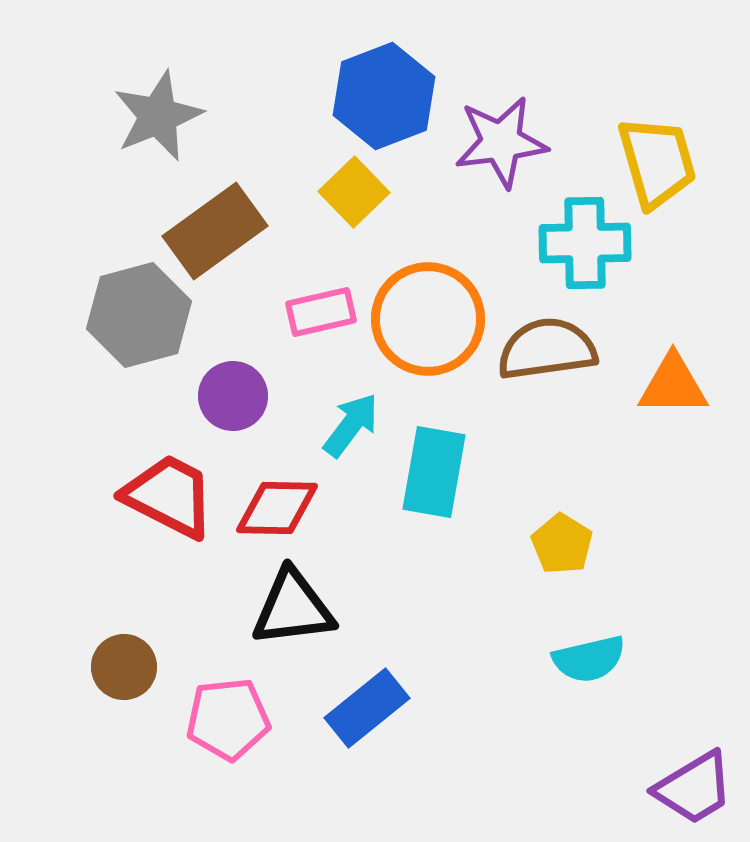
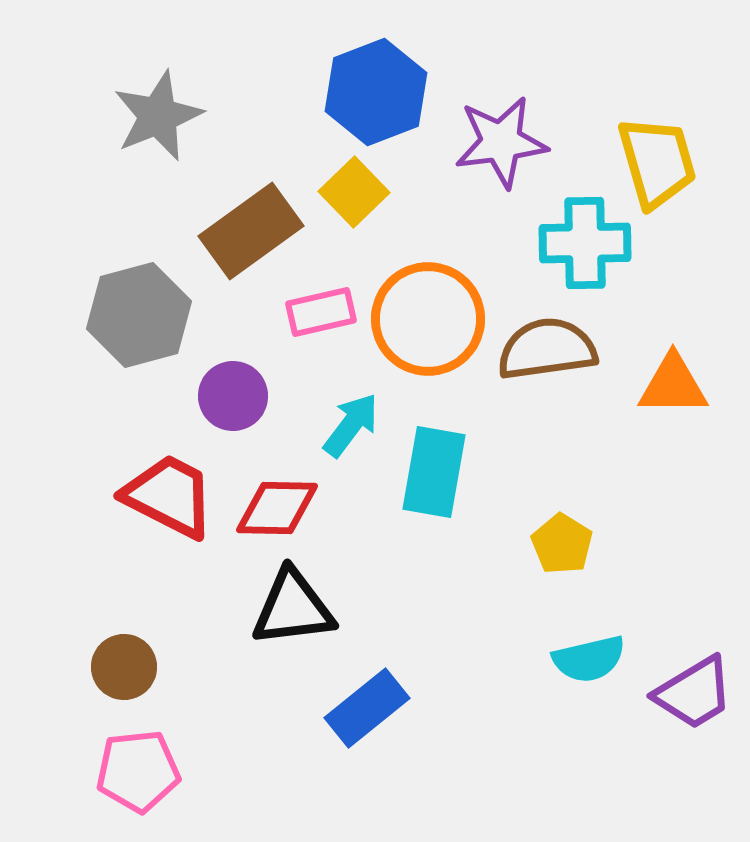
blue hexagon: moved 8 px left, 4 px up
brown rectangle: moved 36 px right
pink pentagon: moved 90 px left, 52 px down
purple trapezoid: moved 95 px up
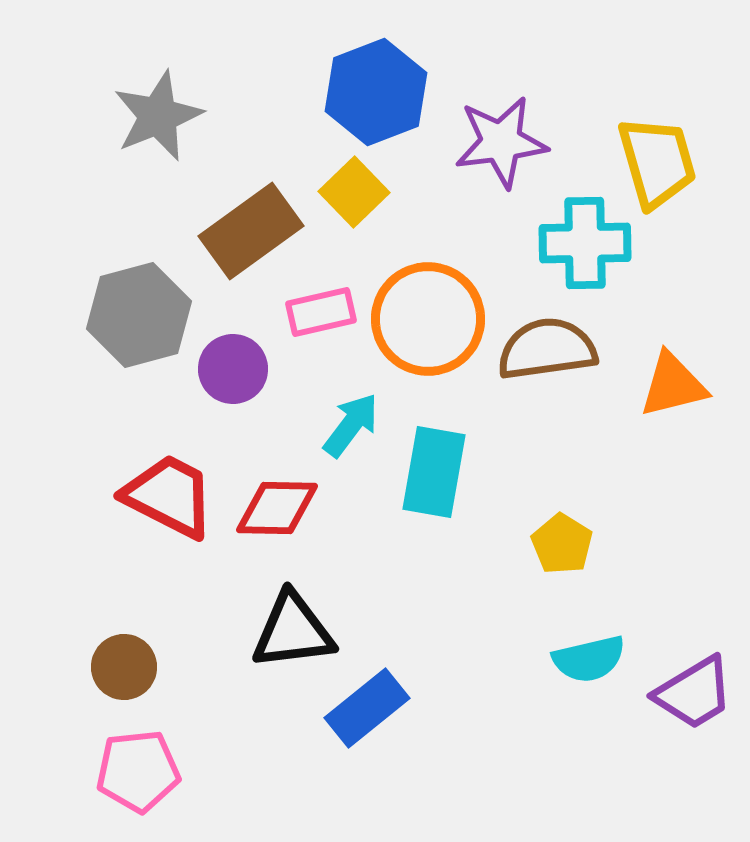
orange triangle: rotated 14 degrees counterclockwise
purple circle: moved 27 px up
black triangle: moved 23 px down
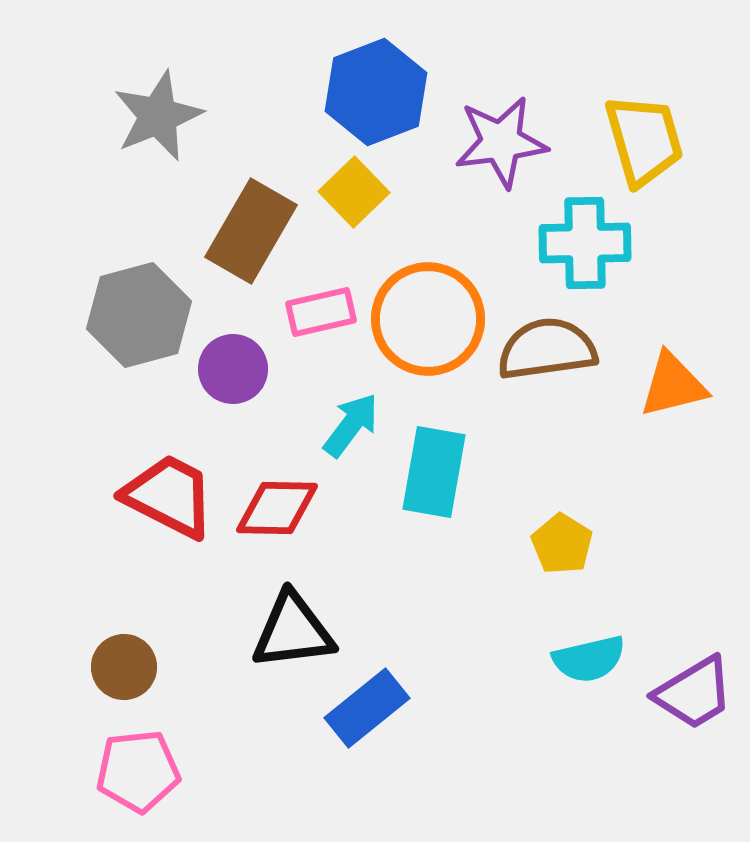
yellow trapezoid: moved 13 px left, 22 px up
brown rectangle: rotated 24 degrees counterclockwise
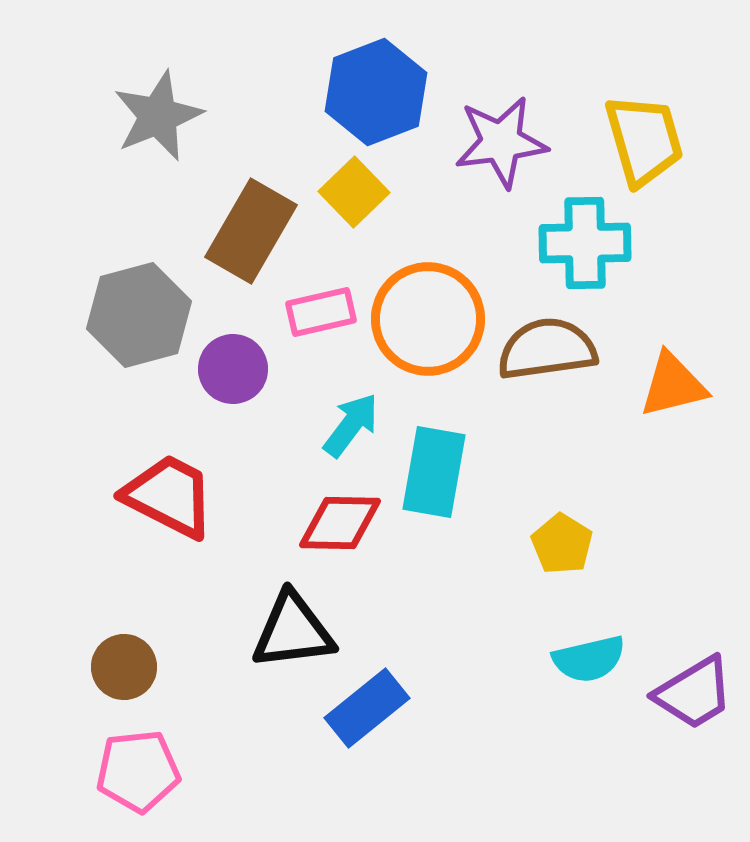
red diamond: moved 63 px right, 15 px down
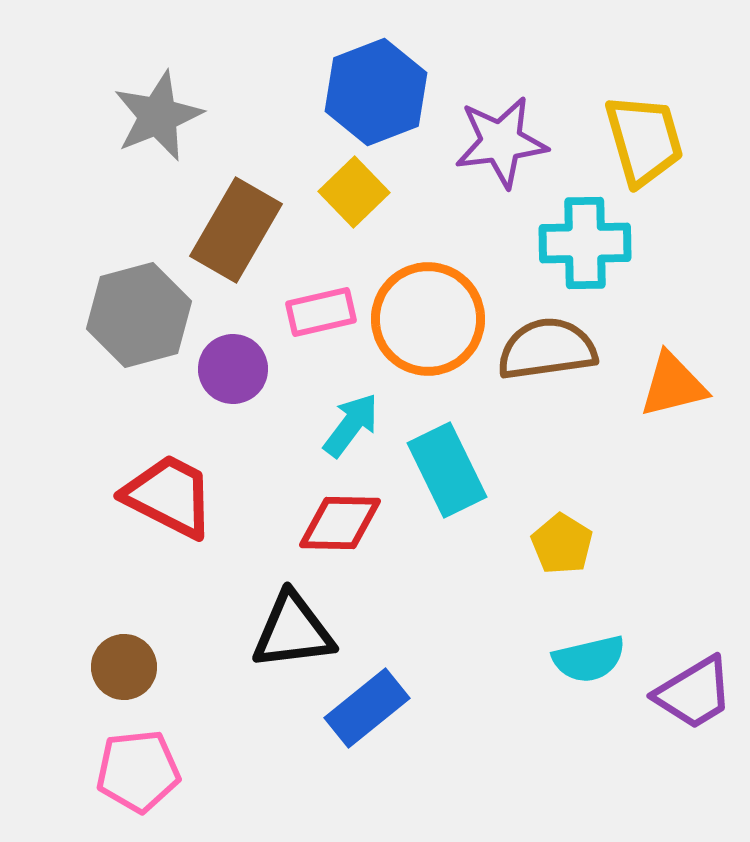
brown rectangle: moved 15 px left, 1 px up
cyan rectangle: moved 13 px right, 2 px up; rotated 36 degrees counterclockwise
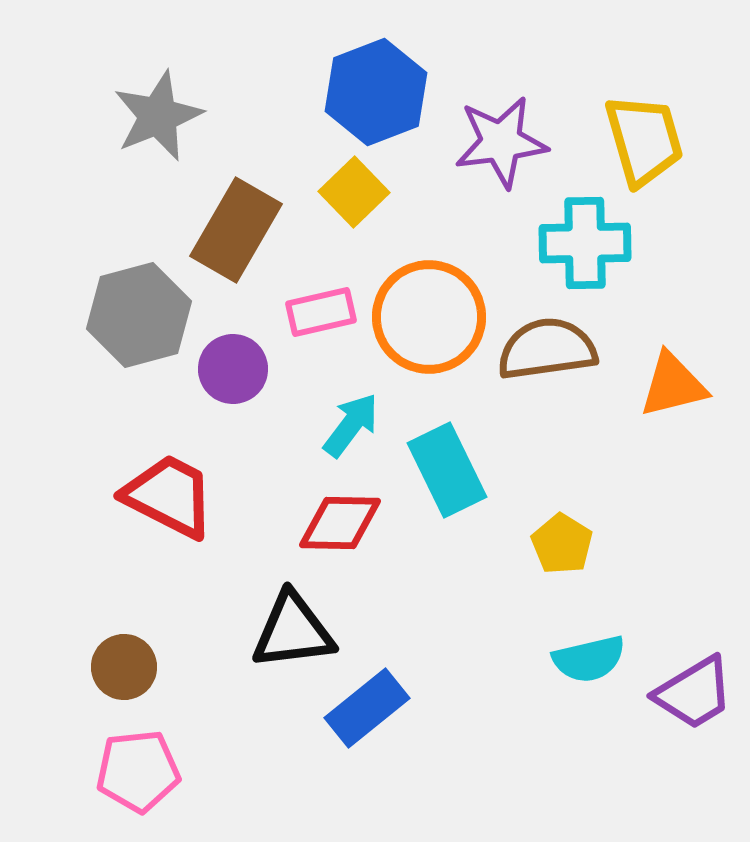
orange circle: moved 1 px right, 2 px up
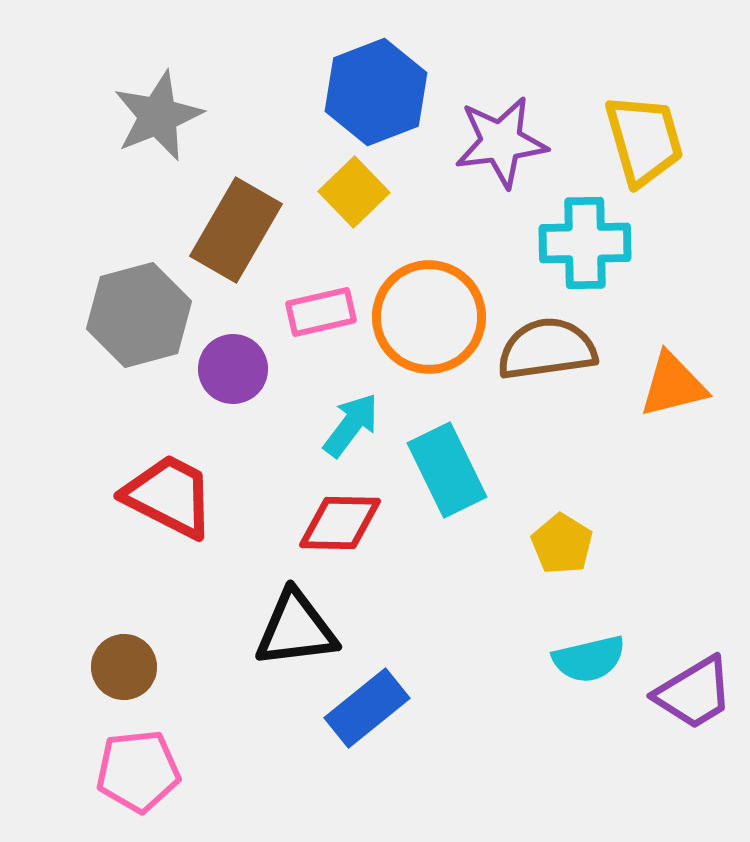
black triangle: moved 3 px right, 2 px up
